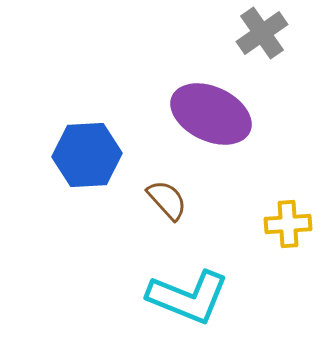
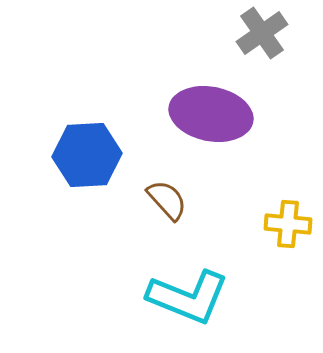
purple ellipse: rotated 14 degrees counterclockwise
yellow cross: rotated 9 degrees clockwise
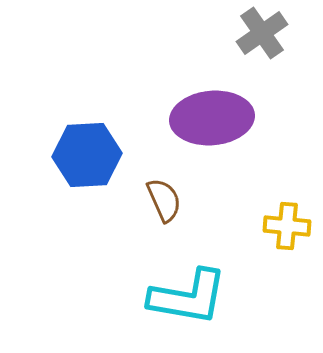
purple ellipse: moved 1 px right, 4 px down; rotated 16 degrees counterclockwise
brown semicircle: moved 3 px left; rotated 18 degrees clockwise
yellow cross: moved 1 px left, 2 px down
cyan L-shape: rotated 12 degrees counterclockwise
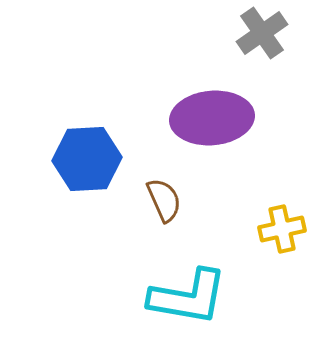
blue hexagon: moved 4 px down
yellow cross: moved 5 px left, 3 px down; rotated 18 degrees counterclockwise
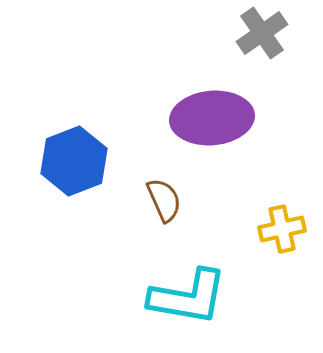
blue hexagon: moved 13 px left, 2 px down; rotated 18 degrees counterclockwise
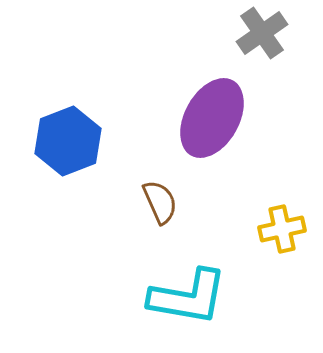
purple ellipse: rotated 56 degrees counterclockwise
blue hexagon: moved 6 px left, 20 px up
brown semicircle: moved 4 px left, 2 px down
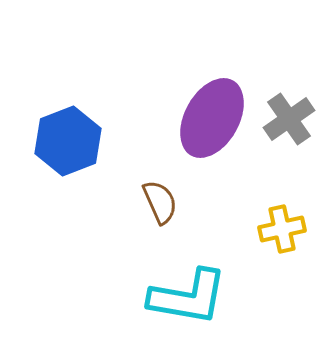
gray cross: moved 27 px right, 86 px down
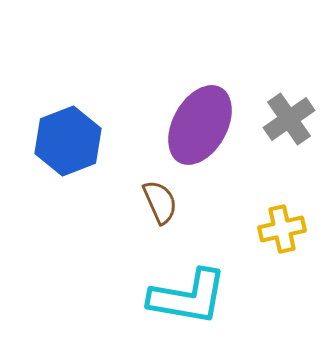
purple ellipse: moved 12 px left, 7 px down
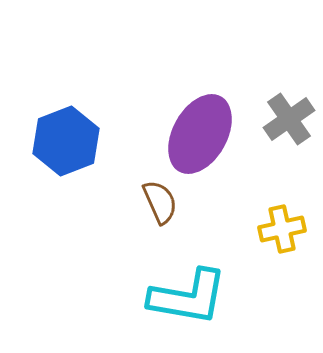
purple ellipse: moved 9 px down
blue hexagon: moved 2 px left
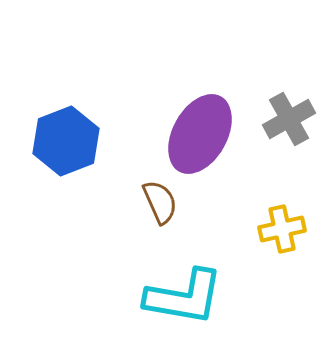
gray cross: rotated 6 degrees clockwise
cyan L-shape: moved 4 px left
